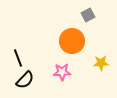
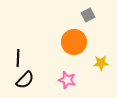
orange circle: moved 2 px right, 1 px down
black line: rotated 24 degrees clockwise
pink star: moved 5 px right, 8 px down; rotated 18 degrees clockwise
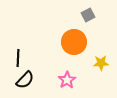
pink star: rotated 24 degrees clockwise
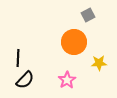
yellow star: moved 2 px left
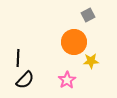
yellow star: moved 8 px left, 2 px up
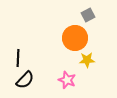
orange circle: moved 1 px right, 4 px up
yellow star: moved 4 px left, 1 px up
pink star: rotated 18 degrees counterclockwise
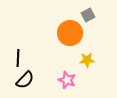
orange circle: moved 5 px left, 5 px up
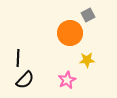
pink star: rotated 24 degrees clockwise
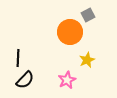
orange circle: moved 1 px up
yellow star: rotated 21 degrees counterclockwise
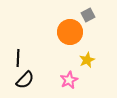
pink star: moved 2 px right
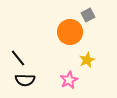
black line: rotated 42 degrees counterclockwise
black semicircle: rotated 48 degrees clockwise
